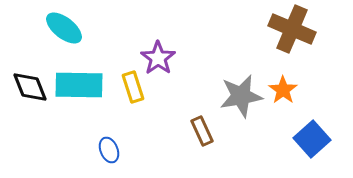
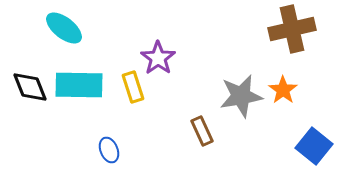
brown cross: rotated 36 degrees counterclockwise
blue square: moved 2 px right, 7 px down; rotated 9 degrees counterclockwise
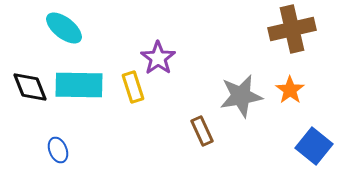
orange star: moved 7 px right
blue ellipse: moved 51 px left
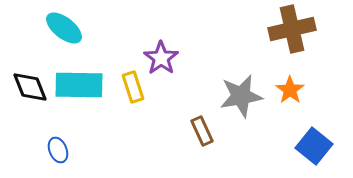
purple star: moved 3 px right
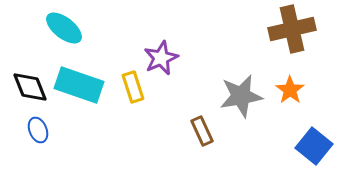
purple star: rotated 12 degrees clockwise
cyan rectangle: rotated 18 degrees clockwise
blue ellipse: moved 20 px left, 20 px up
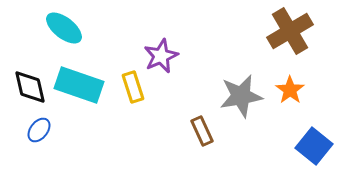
brown cross: moved 2 px left, 2 px down; rotated 18 degrees counterclockwise
purple star: moved 2 px up
black diamond: rotated 9 degrees clockwise
blue ellipse: moved 1 px right; rotated 60 degrees clockwise
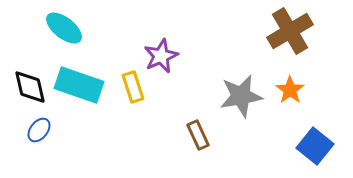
brown rectangle: moved 4 px left, 4 px down
blue square: moved 1 px right
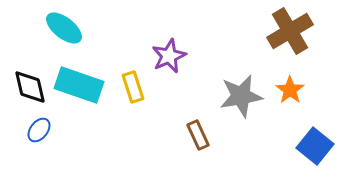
purple star: moved 8 px right
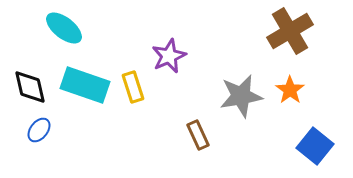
cyan rectangle: moved 6 px right
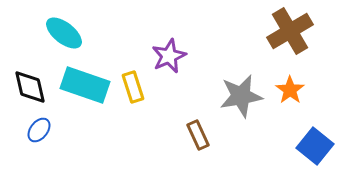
cyan ellipse: moved 5 px down
